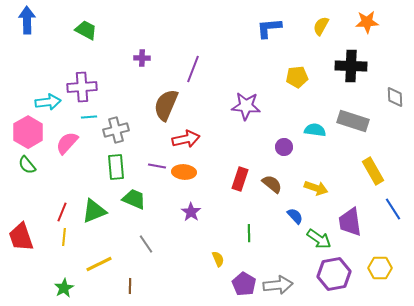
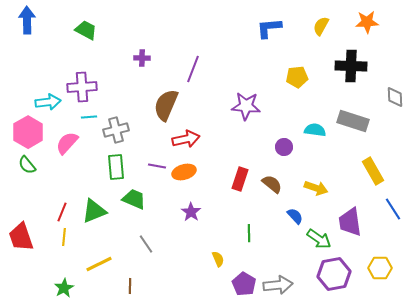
orange ellipse at (184, 172): rotated 20 degrees counterclockwise
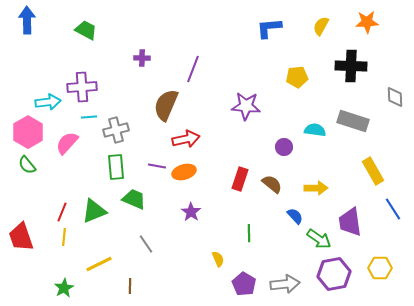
yellow arrow at (316, 188): rotated 20 degrees counterclockwise
gray arrow at (278, 285): moved 7 px right, 1 px up
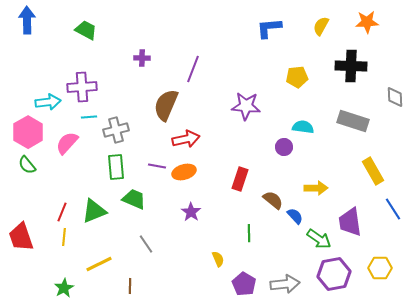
cyan semicircle at (315, 130): moved 12 px left, 3 px up
brown semicircle at (272, 184): moved 1 px right, 16 px down
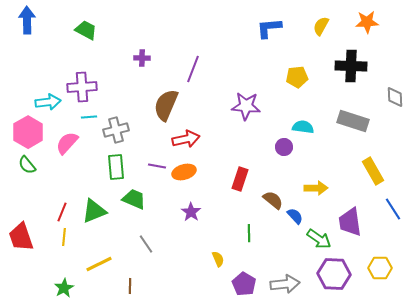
purple hexagon at (334, 274): rotated 12 degrees clockwise
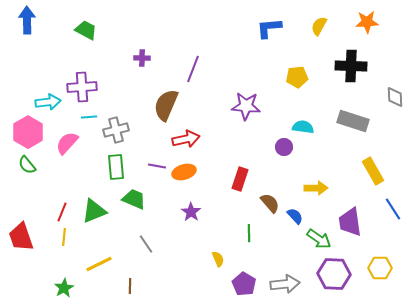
yellow semicircle at (321, 26): moved 2 px left
brown semicircle at (273, 200): moved 3 px left, 3 px down; rotated 10 degrees clockwise
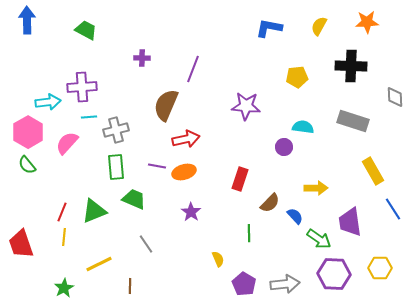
blue L-shape at (269, 28): rotated 16 degrees clockwise
brown semicircle at (270, 203): rotated 85 degrees clockwise
red trapezoid at (21, 237): moved 7 px down
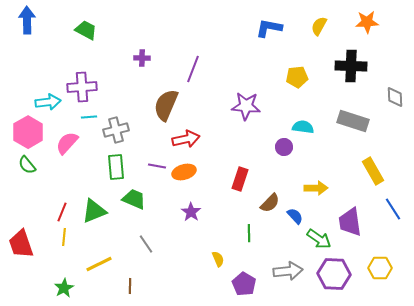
gray arrow at (285, 284): moved 3 px right, 13 px up
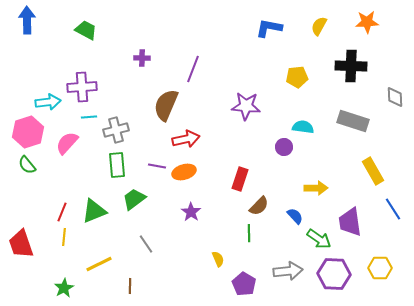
pink hexagon at (28, 132): rotated 12 degrees clockwise
green rectangle at (116, 167): moved 1 px right, 2 px up
green trapezoid at (134, 199): rotated 60 degrees counterclockwise
brown semicircle at (270, 203): moved 11 px left, 3 px down
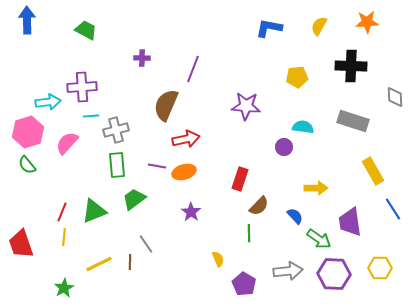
cyan line at (89, 117): moved 2 px right, 1 px up
brown line at (130, 286): moved 24 px up
